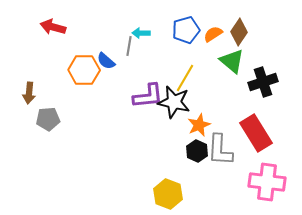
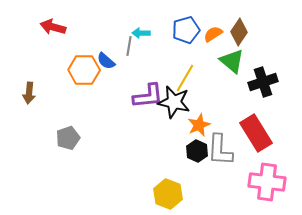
gray pentagon: moved 20 px right, 19 px down; rotated 15 degrees counterclockwise
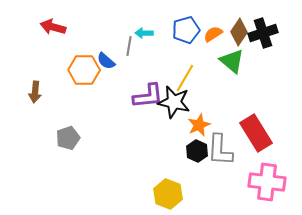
cyan arrow: moved 3 px right
black cross: moved 49 px up
brown arrow: moved 6 px right, 1 px up
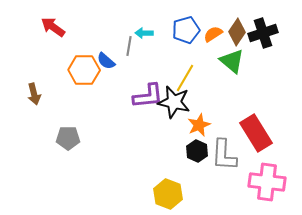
red arrow: rotated 20 degrees clockwise
brown diamond: moved 2 px left
brown arrow: moved 1 px left, 2 px down; rotated 20 degrees counterclockwise
gray pentagon: rotated 20 degrees clockwise
gray L-shape: moved 4 px right, 5 px down
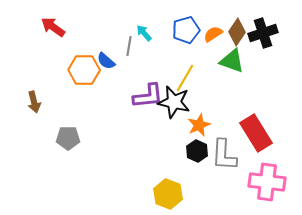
cyan arrow: rotated 48 degrees clockwise
green triangle: rotated 20 degrees counterclockwise
brown arrow: moved 8 px down
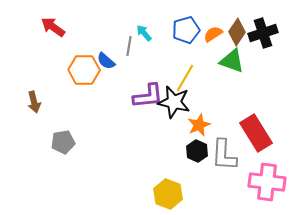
gray pentagon: moved 5 px left, 4 px down; rotated 10 degrees counterclockwise
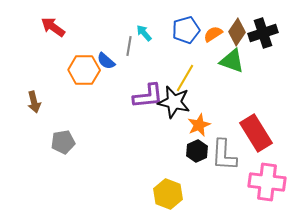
black hexagon: rotated 10 degrees clockwise
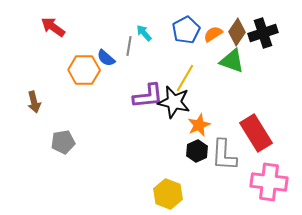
blue pentagon: rotated 12 degrees counterclockwise
blue semicircle: moved 3 px up
pink cross: moved 2 px right
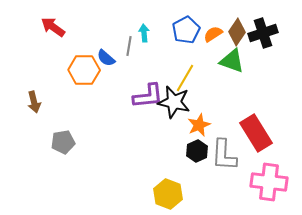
cyan arrow: rotated 36 degrees clockwise
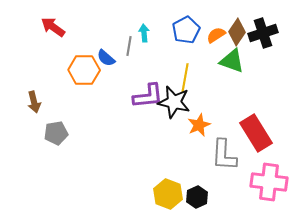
orange semicircle: moved 3 px right, 1 px down
yellow line: rotated 20 degrees counterclockwise
gray pentagon: moved 7 px left, 9 px up
black hexagon: moved 46 px down
